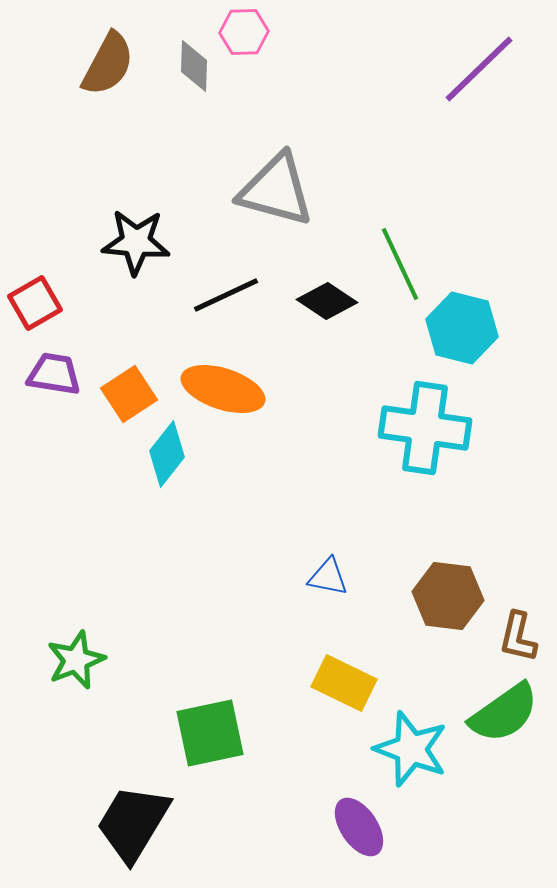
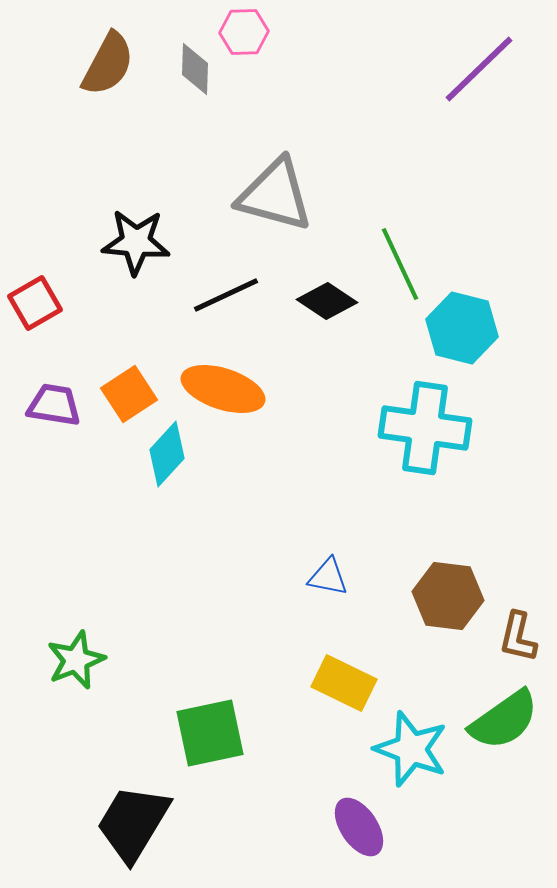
gray diamond: moved 1 px right, 3 px down
gray triangle: moved 1 px left, 5 px down
purple trapezoid: moved 31 px down
cyan diamond: rotated 4 degrees clockwise
green semicircle: moved 7 px down
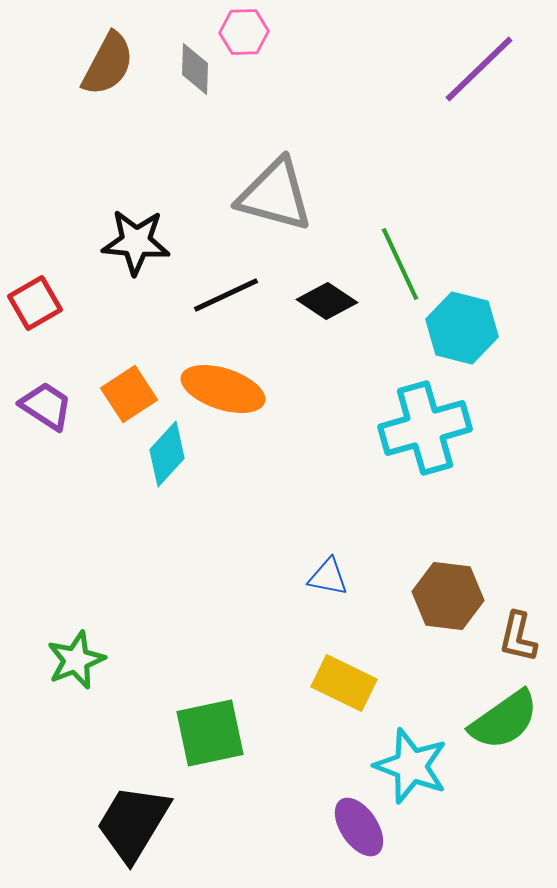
purple trapezoid: moved 8 px left, 1 px down; rotated 24 degrees clockwise
cyan cross: rotated 24 degrees counterclockwise
cyan star: moved 17 px down
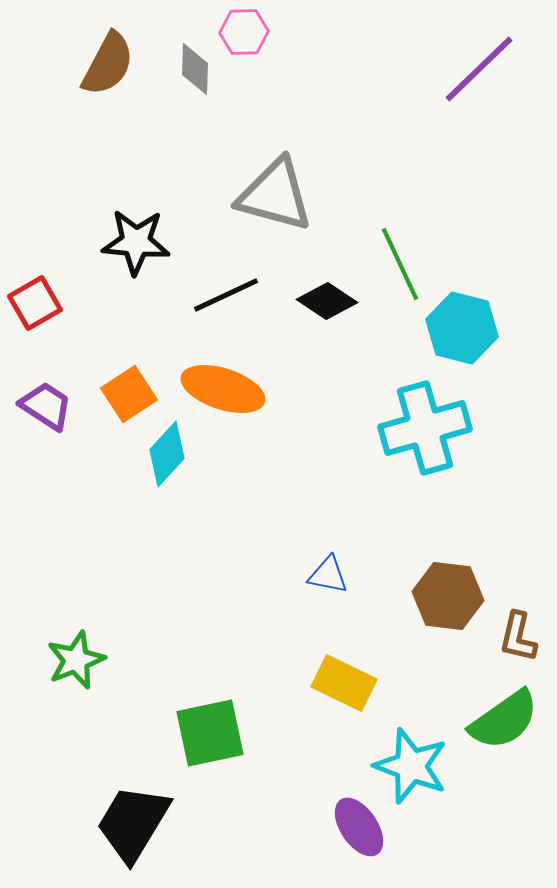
blue triangle: moved 2 px up
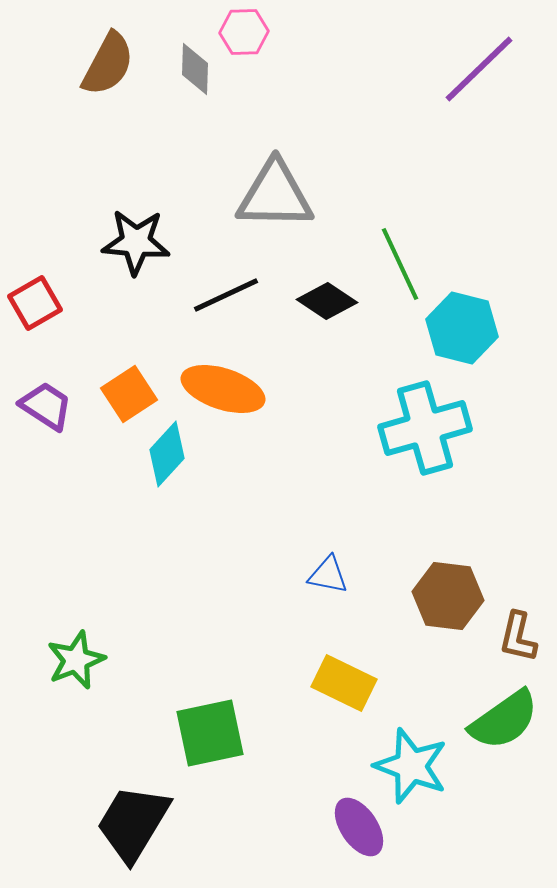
gray triangle: rotated 14 degrees counterclockwise
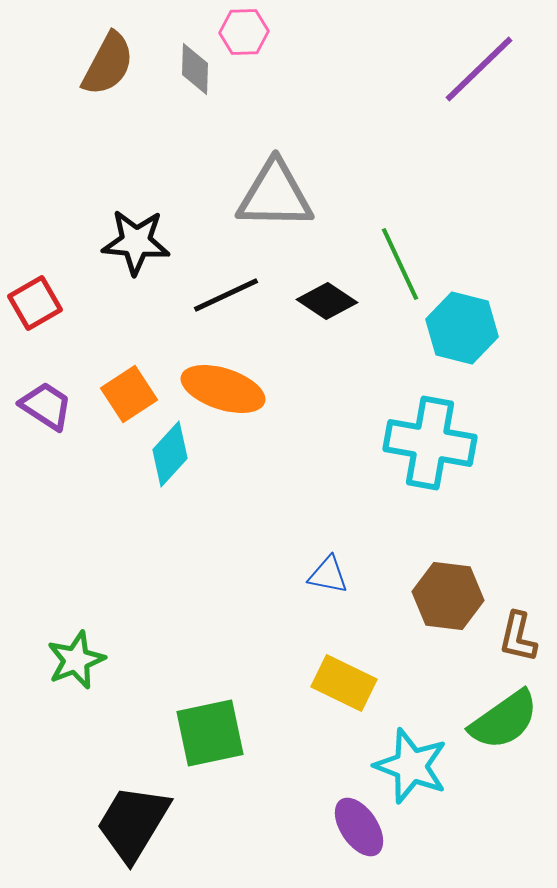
cyan cross: moved 5 px right, 15 px down; rotated 26 degrees clockwise
cyan diamond: moved 3 px right
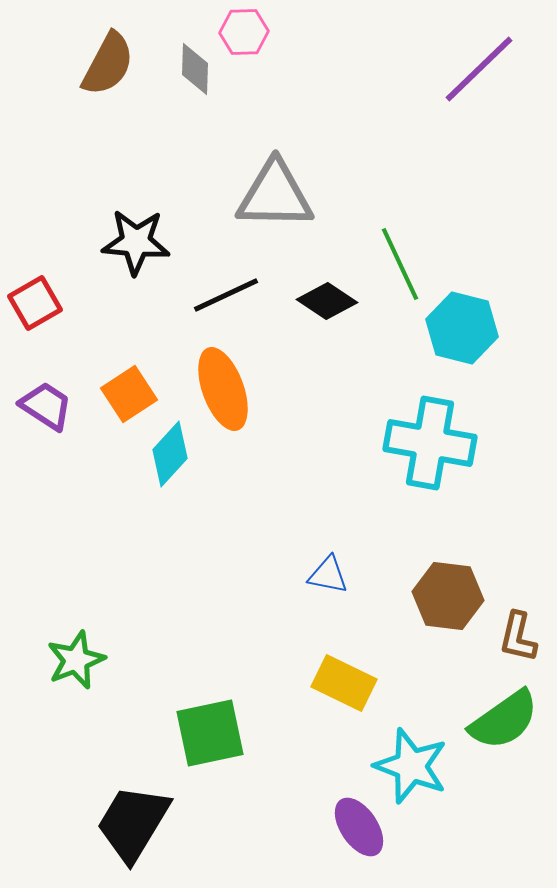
orange ellipse: rotated 52 degrees clockwise
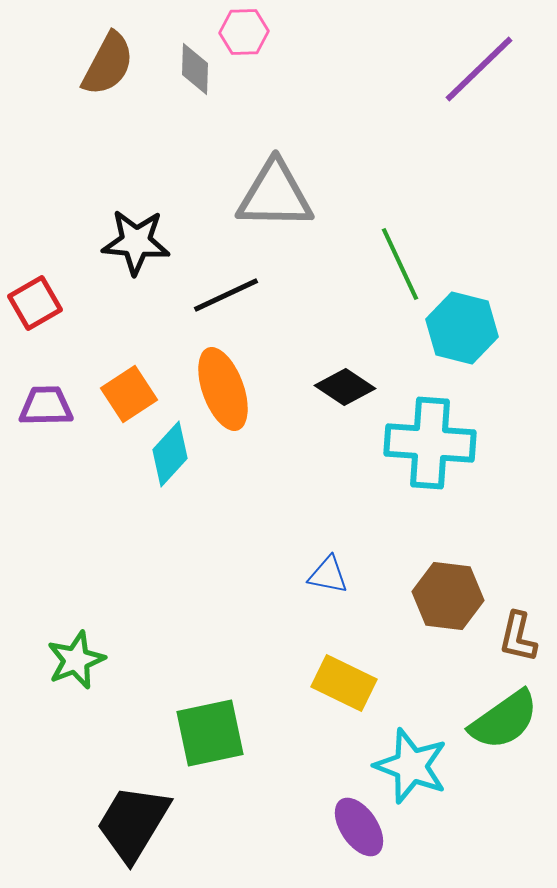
black diamond: moved 18 px right, 86 px down
purple trapezoid: rotated 34 degrees counterclockwise
cyan cross: rotated 6 degrees counterclockwise
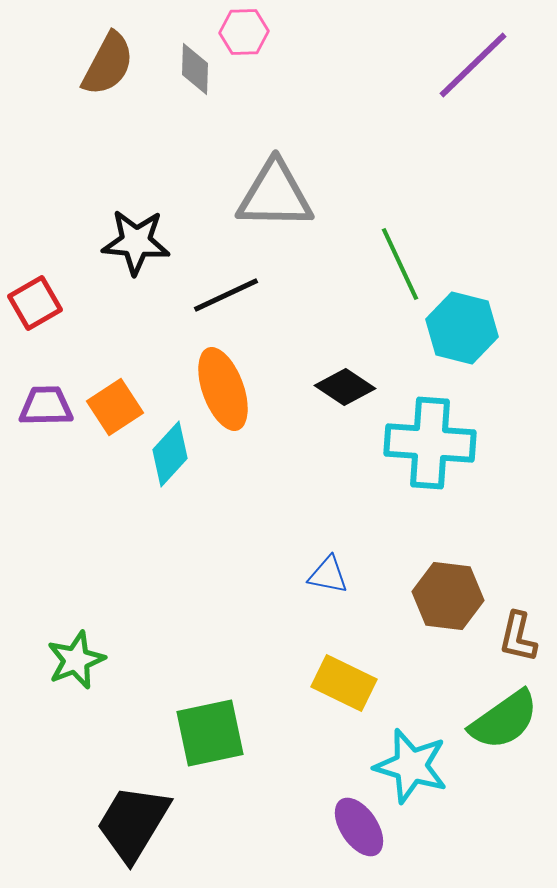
purple line: moved 6 px left, 4 px up
orange square: moved 14 px left, 13 px down
cyan star: rotated 4 degrees counterclockwise
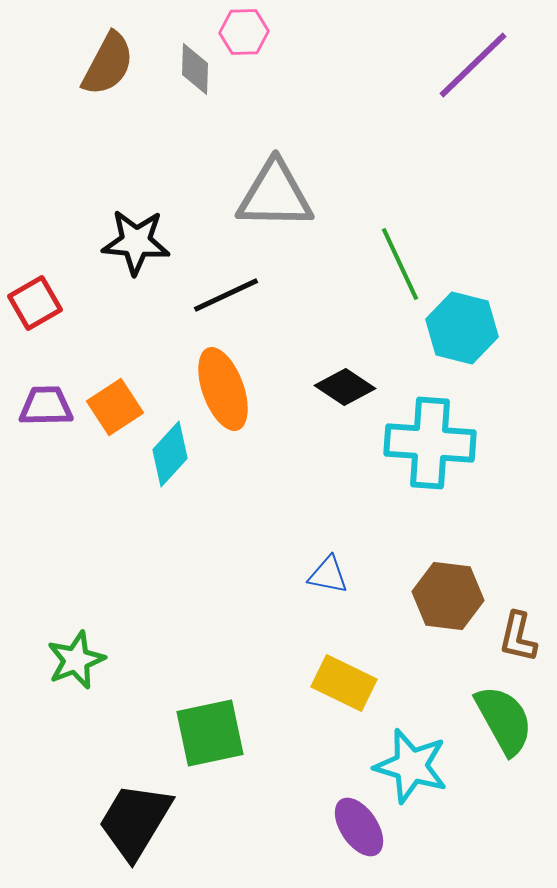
green semicircle: rotated 84 degrees counterclockwise
black trapezoid: moved 2 px right, 2 px up
